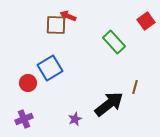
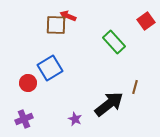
purple star: rotated 24 degrees counterclockwise
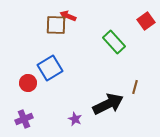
black arrow: moved 1 px left; rotated 12 degrees clockwise
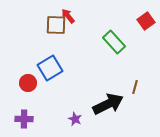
red arrow: rotated 28 degrees clockwise
purple cross: rotated 24 degrees clockwise
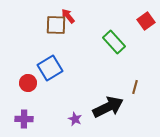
black arrow: moved 3 px down
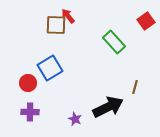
purple cross: moved 6 px right, 7 px up
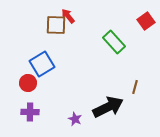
blue square: moved 8 px left, 4 px up
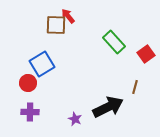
red square: moved 33 px down
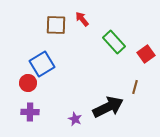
red arrow: moved 14 px right, 3 px down
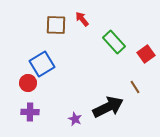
brown line: rotated 48 degrees counterclockwise
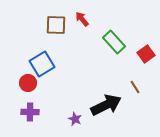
black arrow: moved 2 px left, 2 px up
